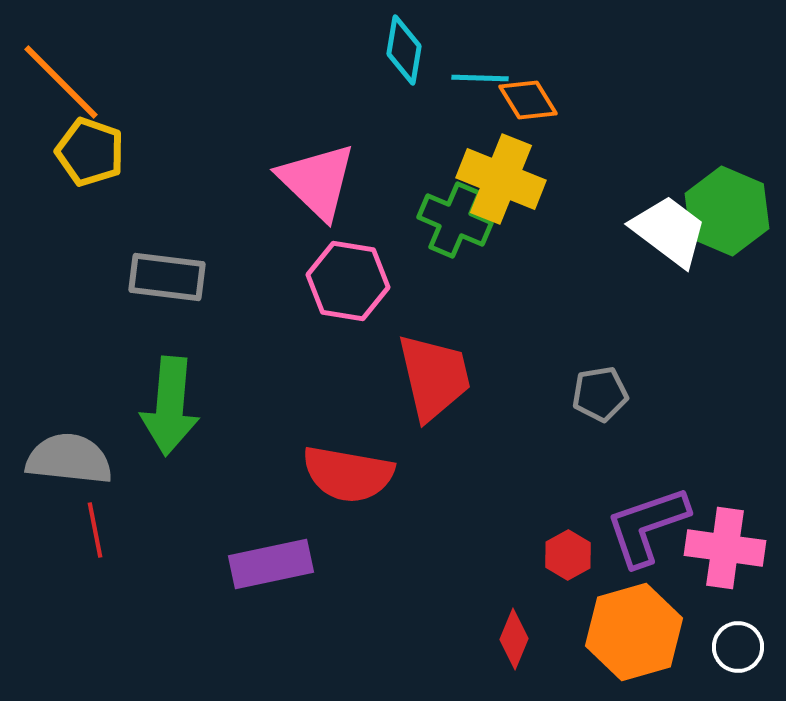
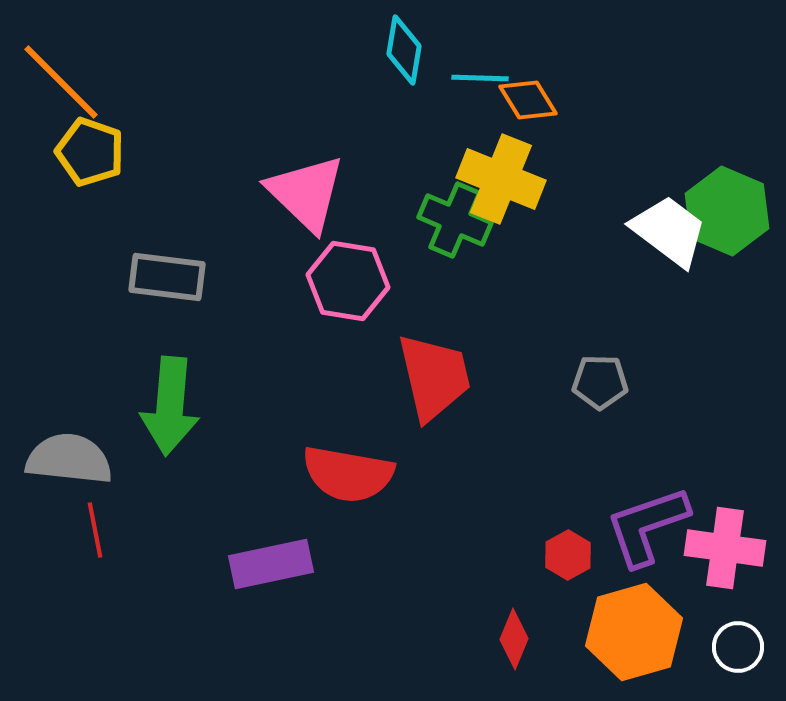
pink triangle: moved 11 px left, 12 px down
gray pentagon: moved 12 px up; rotated 10 degrees clockwise
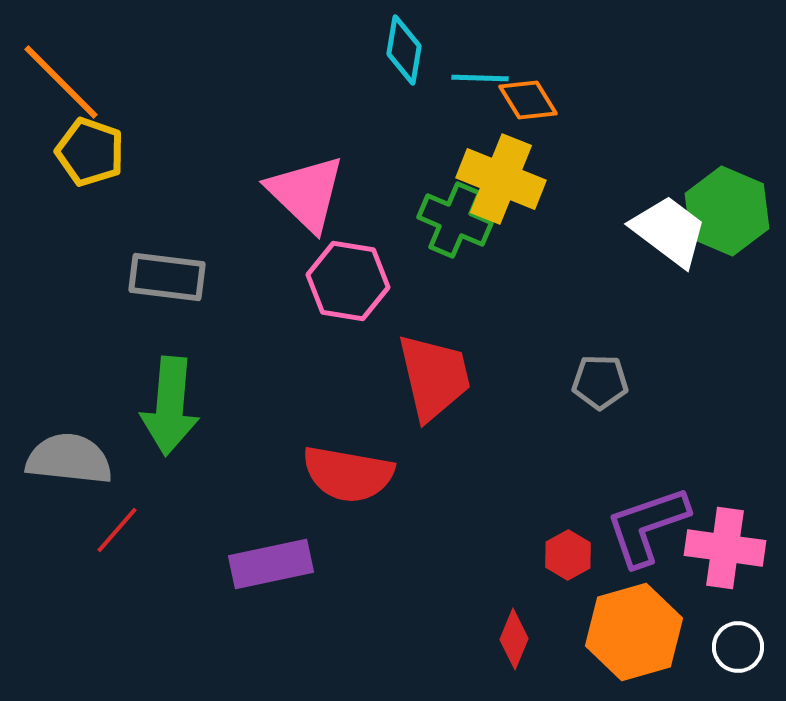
red line: moved 22 px right; rotated 52 degrees clockwise
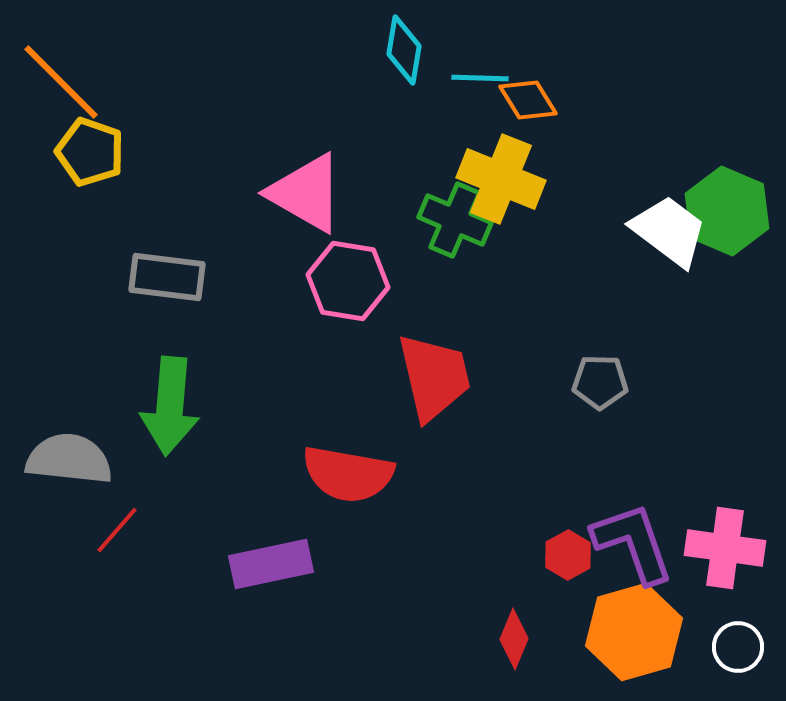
pink triangle: rotated 14 degrees counterclockwise
purple L-shape: moved 14 px left, 17 px down; rotated 90 degrees clockwise
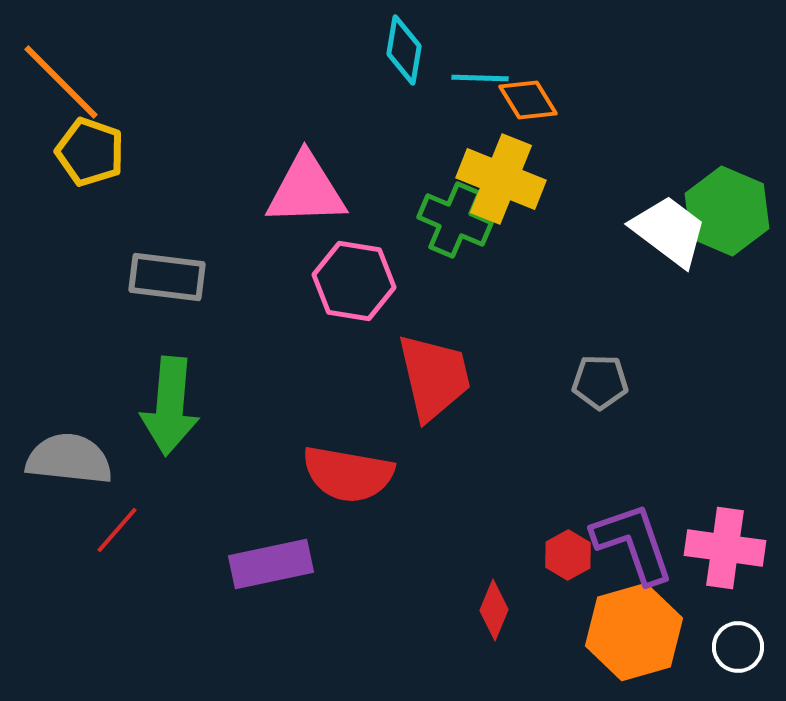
pink triangle: moved 3 px up; rotated 32 degrees counterclockwise
pink hexagon: moved 6 px right
red diamond: moved 20 px left, 29 px up
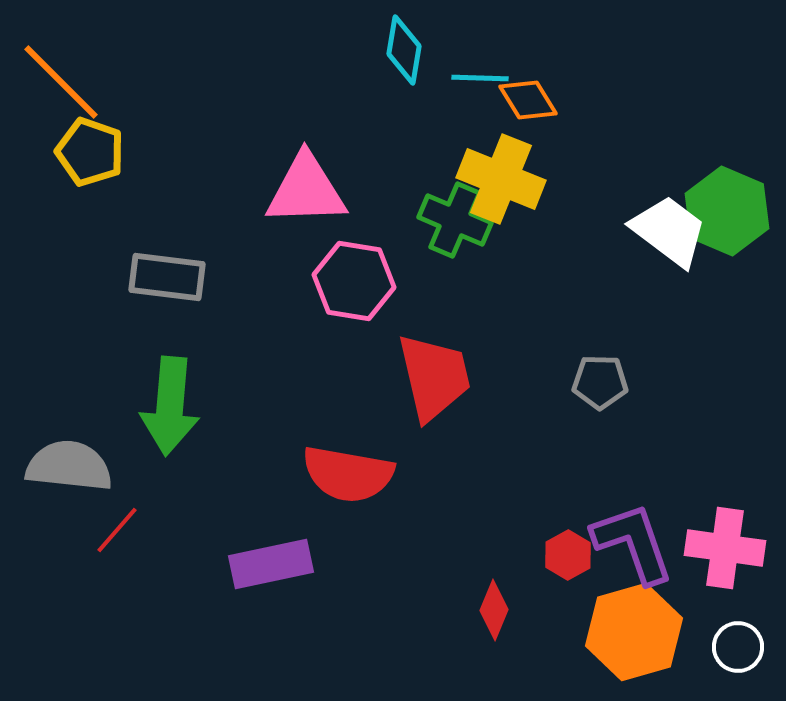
gray semicircle: moved 7 px down
